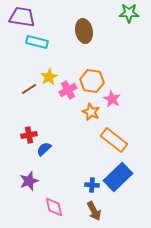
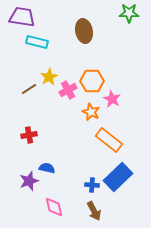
orange hexagon: rotated 10 degrees counterclockwise
orange rectangle: moved 5 px left
blue semicircle: moved 3 px right, 19 px down; rotated 56 degrees clockwise
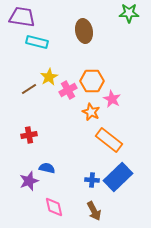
blue cross: moved 5 px up
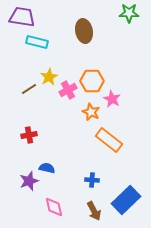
blue rectangle: moved 8 px right, 23 px down
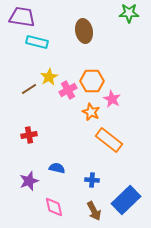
blue semicircle: moved 10 px right
